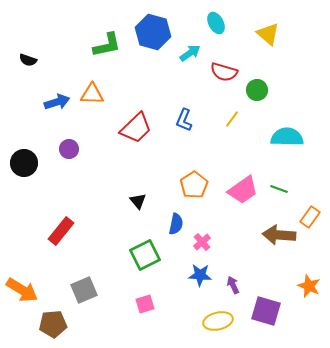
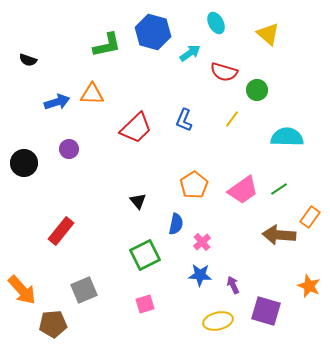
green line: rotated 54 degrees counterclockwise
orange arrow: rotated 16 degrees clockwise
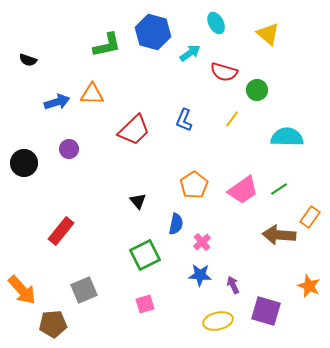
red trapezoid: moved 2 px left, 2 px down
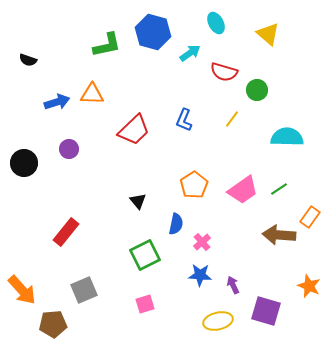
red rectangle: moved 5 px right, 1 px down
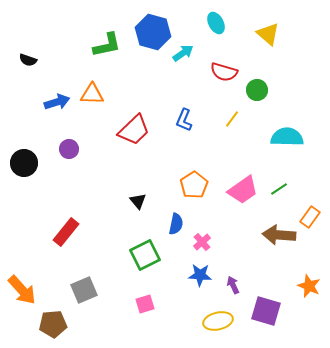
cyan arrow: moved 7 px left
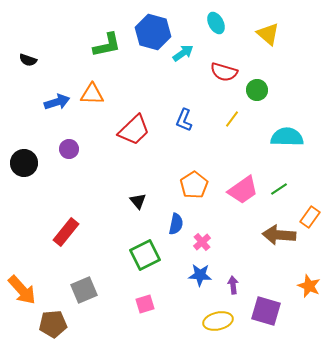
purple arrow: rotated 18 degrees clockwise
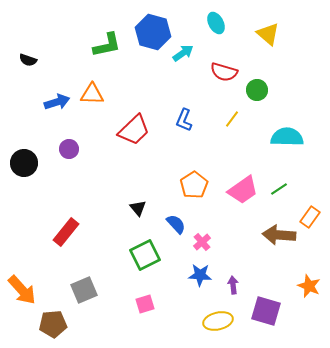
black triangle: moved 7 px down
blue semicircle: rotated 55 degrees counterclockwise
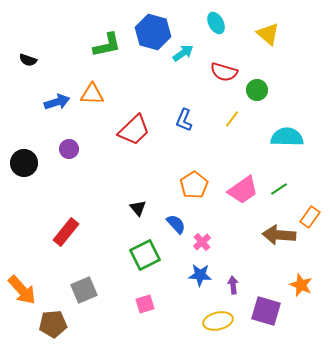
orange star: moved 8 px left, 1 px up
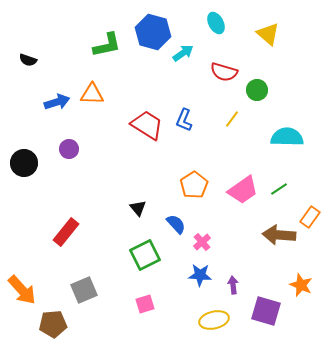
red trapezoid: moved 13 px right, 5 px up; rotated 104 degrees counterclockwise
yellow ellipse: moved 4 px left, 1 px up
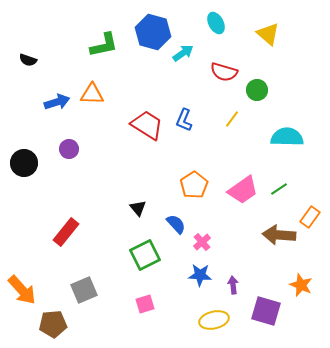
green L-shape: moved 3 px left
